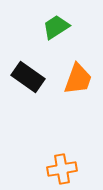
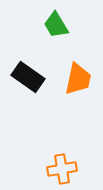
green trapezoid: moved 2 px up; rotated 88 degrees counterclockwise
orange trapezoid: rotated 8 degrees counterclockwise
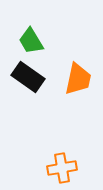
green trapezoid: moved 25 px left, 16 px down
orange cross: moved 1 px up
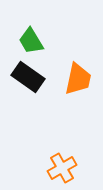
orange cross: rotated 20 degrees counterclockwise
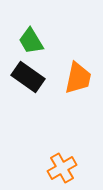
orange trapezoid: moved 1 px up
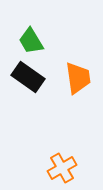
orange trapezoid: rotated 20 degrees counterclockwise
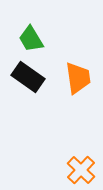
green trapezoid: moved 2 px up
orange cross: moved 19 px right, 2 px down; rotated 16 degrees counterclockwise
